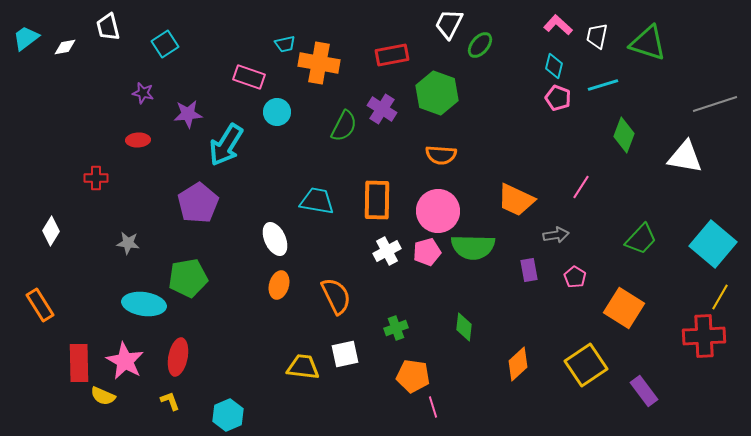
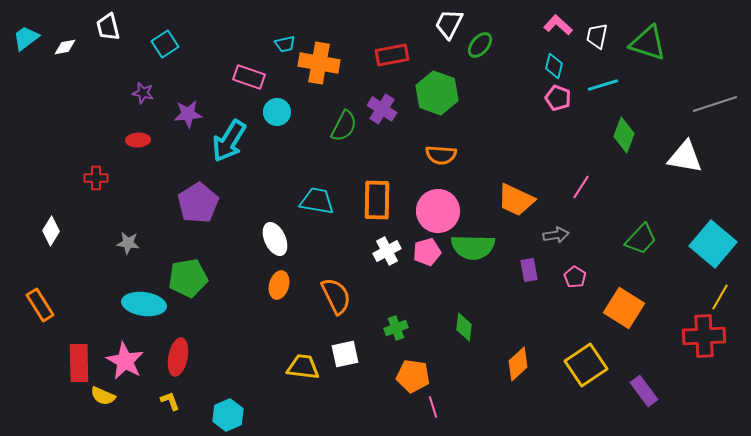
cyan arrow at (226, 145): moved 3 px right, 4 px up
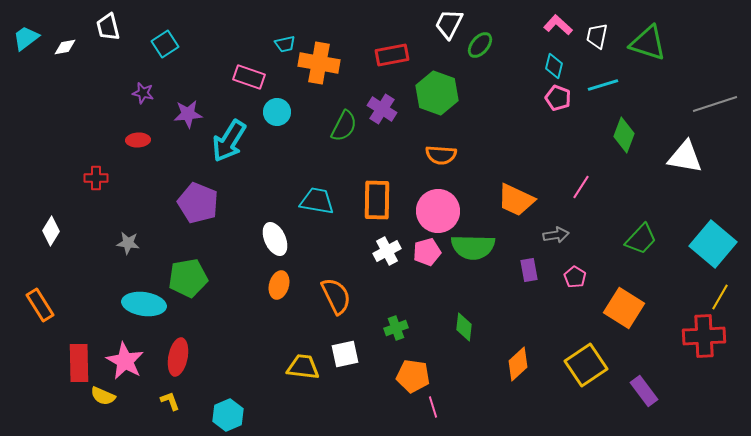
purple pentagon at (198, 203): rotated 18 degrees counterclockwise
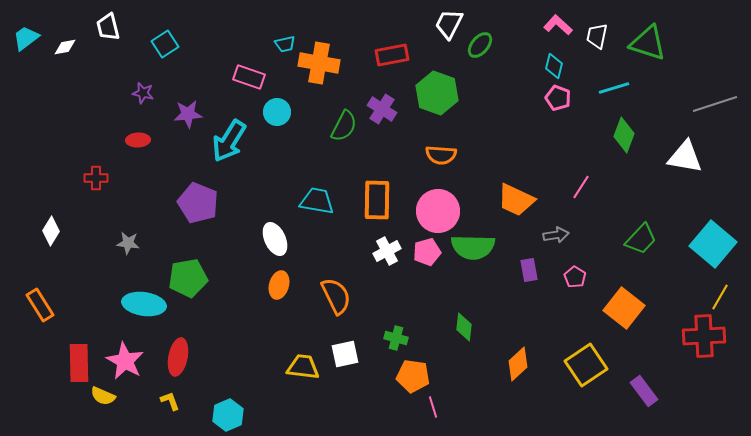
cyan line at (603, 85): moved 11 px right, 3 px down
orange square at (624, 308): rotated 6 degrees clockwise
green cross at (396, 328): moved 10 px down; rotated 35 degrees clockwise
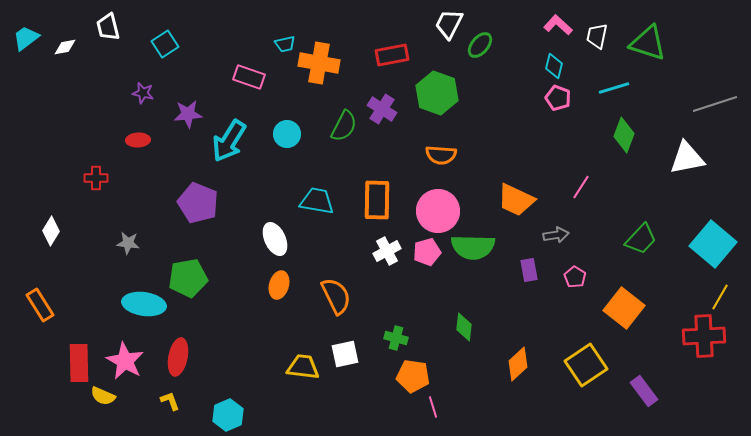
cyan circle at (277, 112): moved 10 px right, 22 px down
white triangle at (685, 157): moved 2 px right, 1 px down; rotated 21 degrees counterclockwise
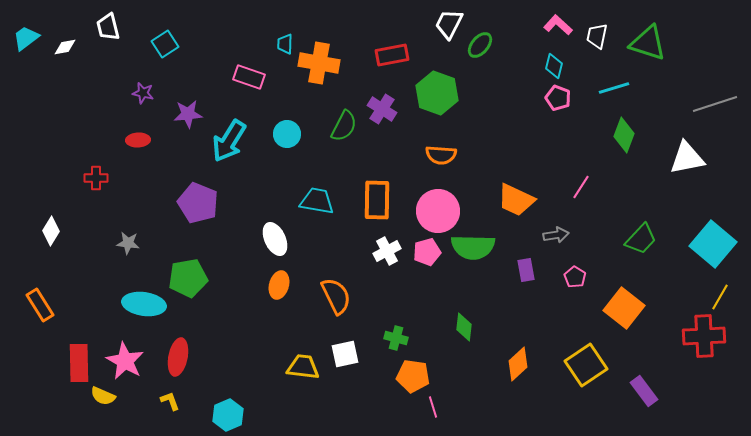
cyan trapezoid at (285, 44): rotated 105 degrees clockwise
purple rectangle at (529, 270): moved 3 px left
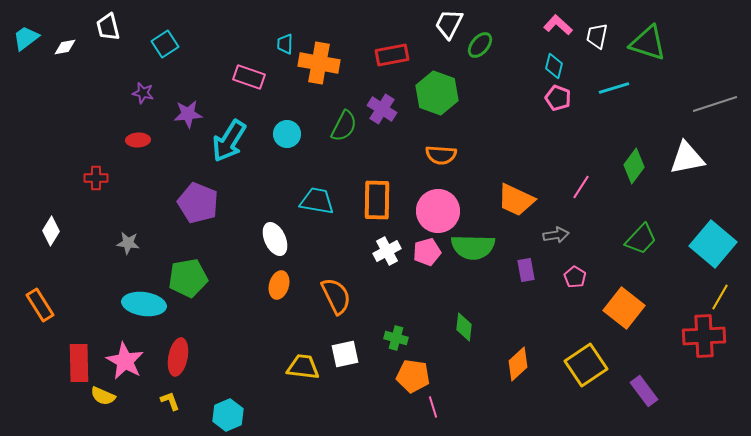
green diamond at (624, 135): moved 10 px right, 31 px down; rotated 16 degrees clockwise
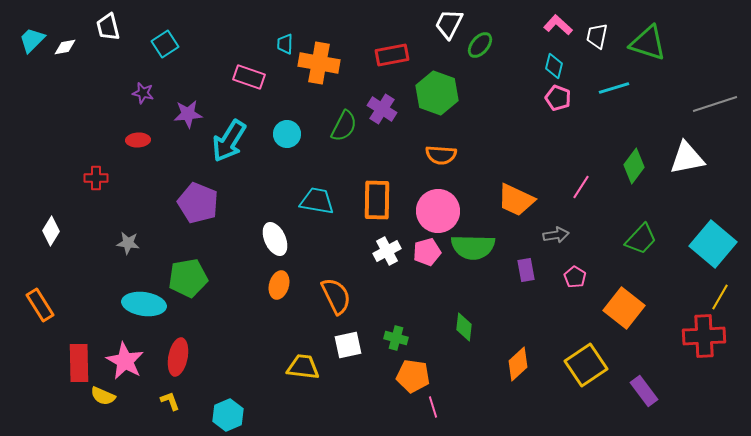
cyan trapezoid at (26, 38): moved 6 px right, 2 px down; rotated 8 degrees counterclockwise
white square at (345, 354): moved 3 px right, 9 px up
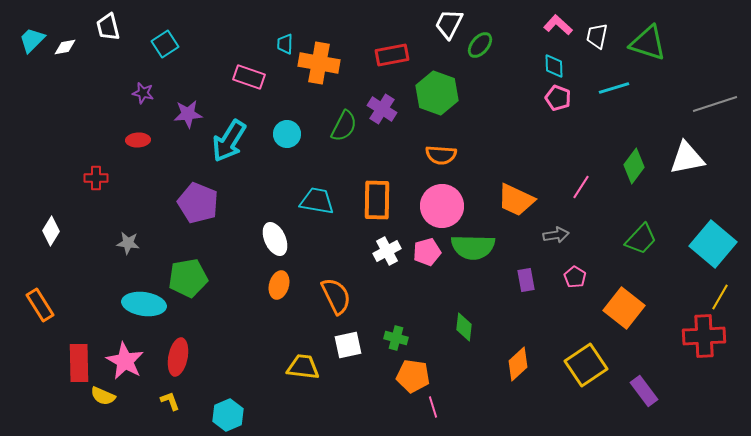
cyan diamond at (554, 66): rotated 15 degrees counterclockwise
pink circle at (438, 211): moved 4 px right, 5 px up
purple rectangle at (526, 270): moved 10 px down
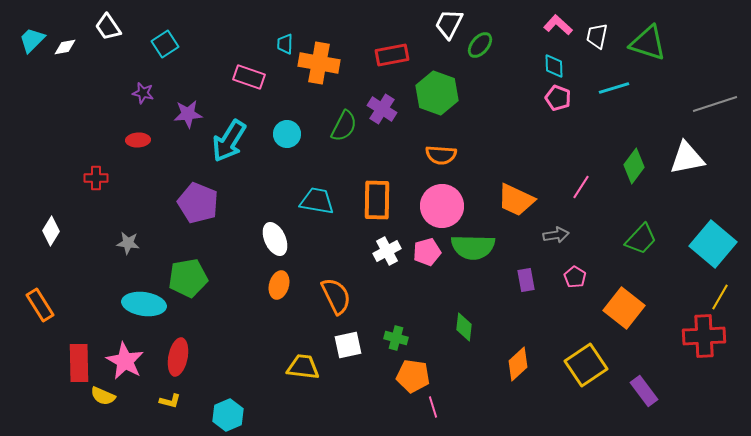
white trapezoid at (108, 27): rotated 20 degrees counterclockwise
yellow L-shape at (170, 401): rotated 125 degrees clockwise
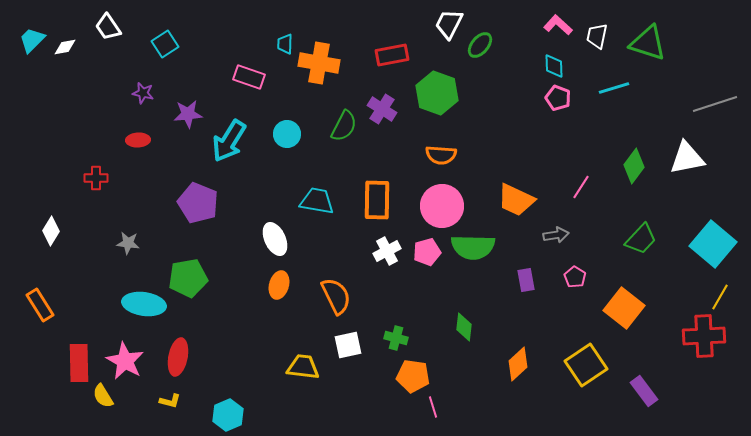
yellow semicircle at (103, 396): rotated 35 degrees clockwise
